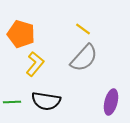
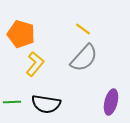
black semicircle: moved 3 px down
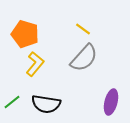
orange pentagon: moved 4 px right
green line: rotated 36 degrees counterclockwise
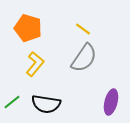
orange pentagon: moved 3 px right, 6 px up
gray semicircle: rotated 8 degrees counterclockwise
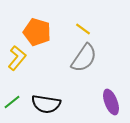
orange pentagon: moved 9 px right, 4 px down
yellow L-shape: moved 18 px left, 6 px up
purple ellipse: rotated 35 degrees counterclockwise
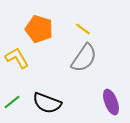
orange pentagon: moved 2 px right, 3 px up
yellow L-shape: rotated 70 degrees counterclockwise
black semicircle: moved 1 px right, 1 px up; rotated 12 degrees clockwise
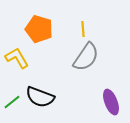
yellow line: rotated 49 degrees clockwise
gray semicircle: moved 2 px right, 1 px up
black semicircle: moved 7 px left, 6 px up
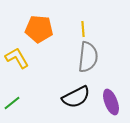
orange pentagon: rotated 12 degrees counterclockwise
gray semicircle: moved 2 px right; rotated 28 degrees counterclockwise
black semicircle: moved 36 px right; rotated 48 degrees counterclockwise
green line: moved 1 px down
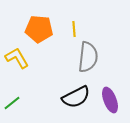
yellow line: moved 9 px left
purple ellipse: moved 1 px left, 2 px up
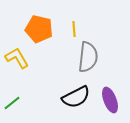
orange pentagon: rotated 8 degrees clockwise
